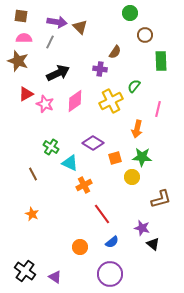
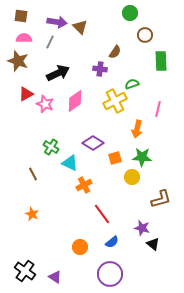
green semicircle: moved 2 px left, 2 px up; rotated 32 degrees clockwise
yellow cross: moved 4 px right
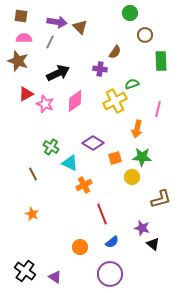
red line: rotated 15 degrees clockwise
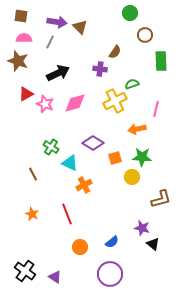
pink diamond: moved 2 px down; rotated 20 degrees clockwise
pink line: moved 2 px left
orange arrow: rotated 66 degrees clockwise
red line: moved 35 px left
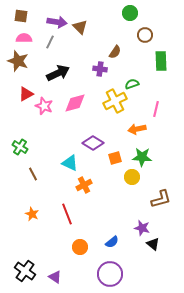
pink star: moved 1 px left, 2 px down
green cross: moved 31 px left
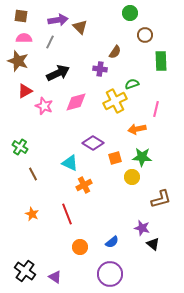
purple arrow: moved 1 px right, 2 px up; rotated 18 degrees counterclockwise
red triangle: moved 1 px left, 3 px up
pink diamond: moved 1 px right, 1 px up
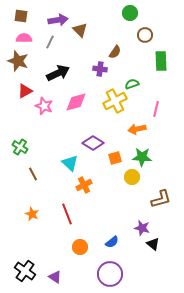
brown triangle: moved 3 px down
cyan triangle: rotated 18 degrees clockwise
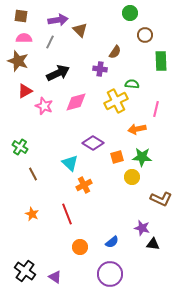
green semicircle: rotated 24 degrees clockwise
yellow cross: moved 1 px right
orange square: moved 2 px right, 1 px up
brown L-shape: rotated 40 degrees clockwise
black triangle: rotated 32 degrees counterclockwise
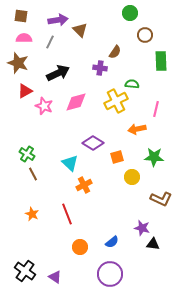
brown star: moved 2 px down
purple cross: moved 1 px up
green cross: moved 7 px right, 7 px down
green star: moved 12 px right
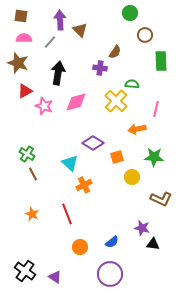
purple arrow: moved 2 px right; rotated 84 degrees counterclockwise
gray line: rotated 16 degrees clockwise
black arrow: rotated 55 degrees counterclockwise
yellow cross: rotated 20 degrees counterclockwise
